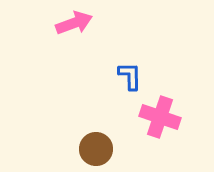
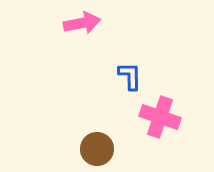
pink arrow: moved 8 px right; rotated 9 degrees clockwise
brown circle: moved 1 px right
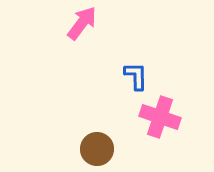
pink arrow: rotated 42 degrees counterclockwise
blue L-shape: moved 6 px right
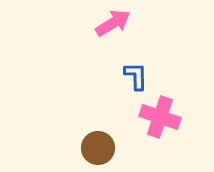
pink arrow: moved 31 px right; rotated 21 degrees clockwise
brown circle: moved 1 px right, 1 px up
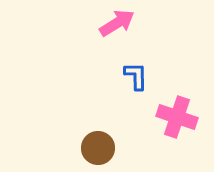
pink arrow: moved 4 px right
pink cross: moved 17 px right
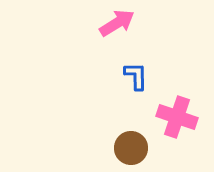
brown circle: moved 33 px right
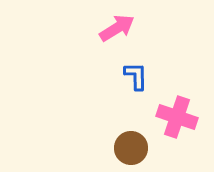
pink arrow: moved 5 px down
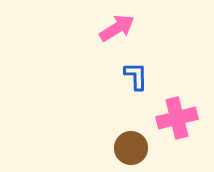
pink cross: moved 1 px down; rotated 33 degrees counterclockwise
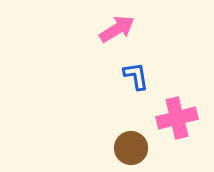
pink arrow: moved 1 px down
blue L-shape: rotated 8 degrees counterclockwise
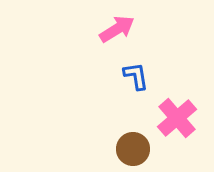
pink cross: rotated 27 degrees counterclockwise
brown circle: moved 2 px right, 1 px down
